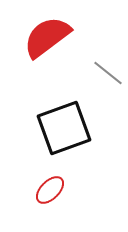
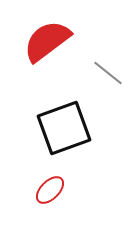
red semicircle: moved 4 px down
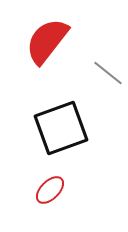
red semicircle: rotated 15 degrees counterclockwise
black square: moved 3 px left
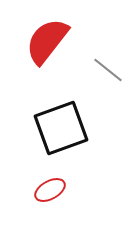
gray line: moved 3 px up
red ellipse: rotated 16 degrees clockwise
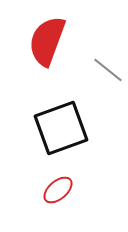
red semicircle: rotated 18 degrees counterclockwise
red ellipse: moved 8 px right; rotated 12 degrees counterclockwise
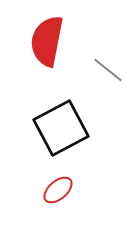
red semicircle: rotated 9 degrees counterclockwise
black square: rotated 8 degrees counterclockwise
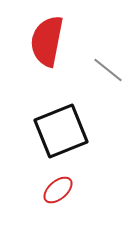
black square: moved 3 px down; rotated 6 degrees clockwise
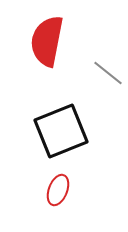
gray line: moved 3 px down
red ellipse: rotated 28 degrees counterclockwise
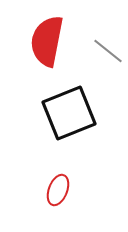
gray line: moved 22 px up
black square: moved 8 px right, 18 px up
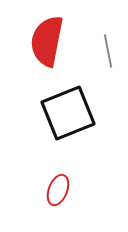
gray line: rotated 40 degrees clockwise
black square: moved 1 px left
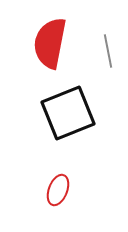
red semicircle: moved 3 px right, 2 px down
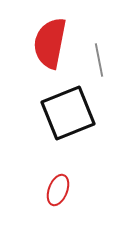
gray line: moved 9 px left, 9 px down
